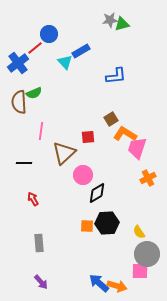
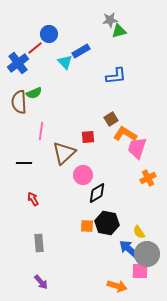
green triangle: moved 3 px left, 7 px down
black hexagon: rotated 15 degrees clockwise
blue arrow: moved 30 px right, 34 px up
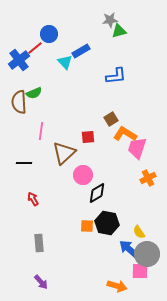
blue cross: moved 1 px right, 3 px up
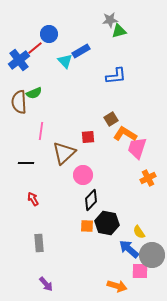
cyan triangle: moved 1 px up
black line: moved 2 px right
black diamond: moved 6 px left, 7 px down; rotated 15 degrees counterclockwise
gray circle: moved 5 px right, 1 px down
purple arrow: moved 5 px right, 2 px down
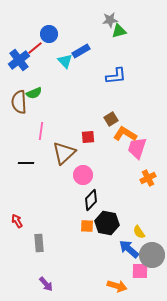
red arrow: moved 16 px left, 22 px down
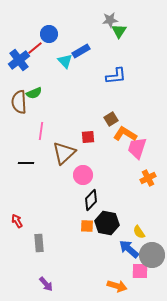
green triangle: rotated 42 degrees counterclockwise
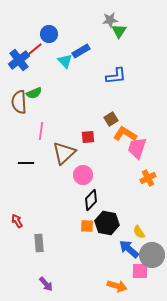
red line: moved 1 px down
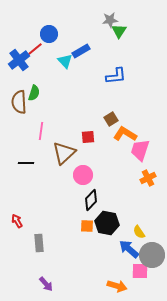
green semicircle: rotated 49 degrees counterclockwise
pink trapezoid: moved 3 px right, 2 px down
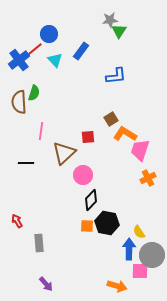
blue rectangle: rotated 24 degrees counterclockwise
cyan triangle: moved 10 px left, 1 px up
blue arrow: rotated 50 degrees clockwise
